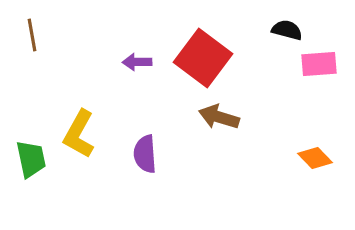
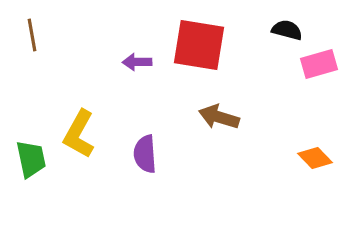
red square: moved 4 px left, 13 px up; rotated 28 degrees counterclockwise
pink rectangle: rotated 12 degrees counterclockwise
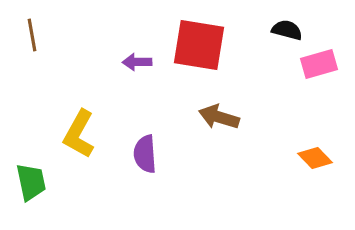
green trapezoid: moved 23 px down
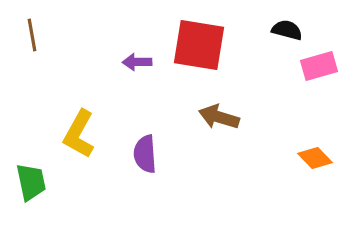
pink rectangle: moved 2 px down
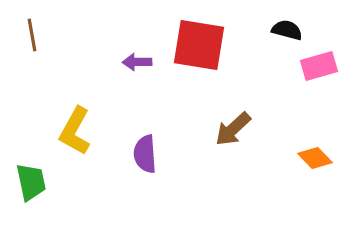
brown arrow: moved 14 px right, 12 px down; rotated 60 degrees counterclockwise
yellow L-shape: moved 4 px left, 3 px up
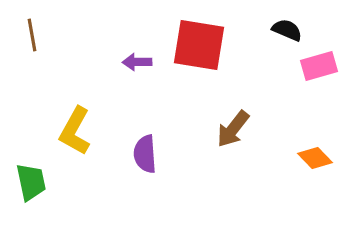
black semicircle: rotated 8 degrees clockwise
brown arrow: rotated 9 degrees counterclockwise
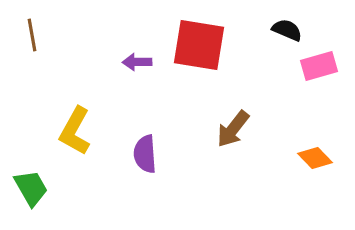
green trapezoid: moved 6 px down; rotated 18 degrees counterclockwise
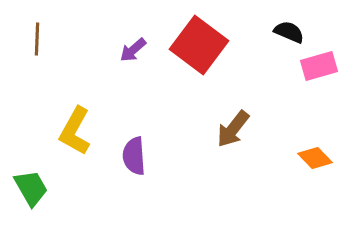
black semicircle: moved 2 px right, 2 px down
brown line: moved 5 px right, 4 px down; rotated 12 degrees clockwise
red square: rotated 28 degrees clockwise
purple arrow: moved 4 px left, 12 px up; rotated 40 degrees counterclockwise
purple semicircle: moved 11 px left, 2 px down
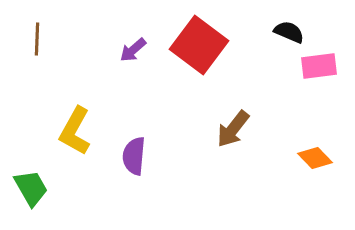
pink rectangle: rotated 9 degrees clockwise
purple semicircle: rotated 9 degrees clockwise
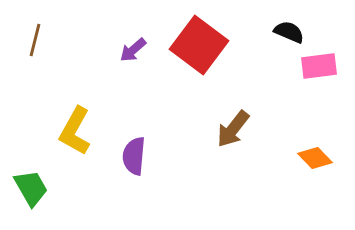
brown line: moved 2 px left, 1 px down; rotated 12 degrees clockwise
